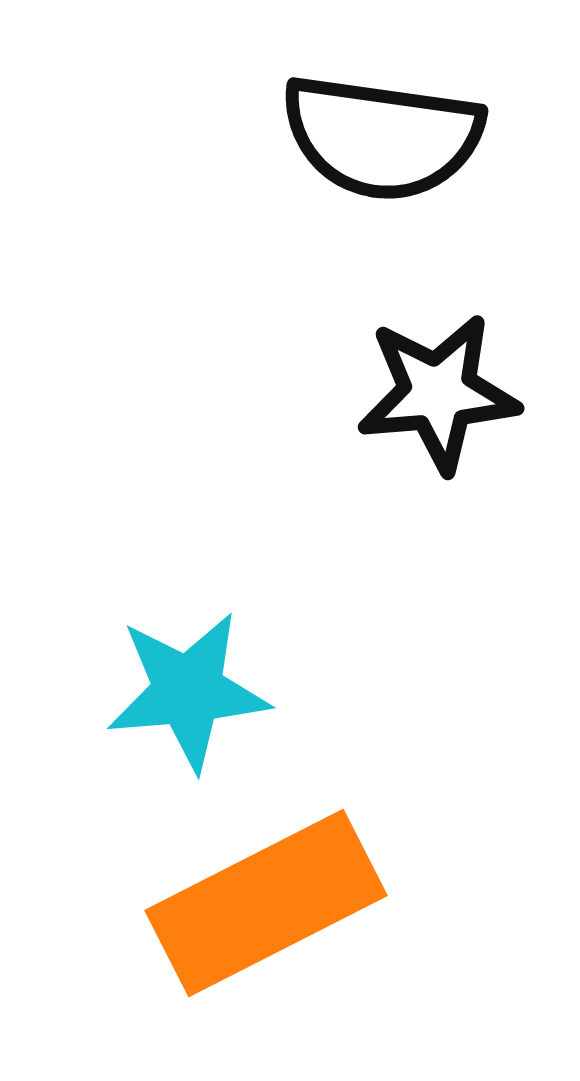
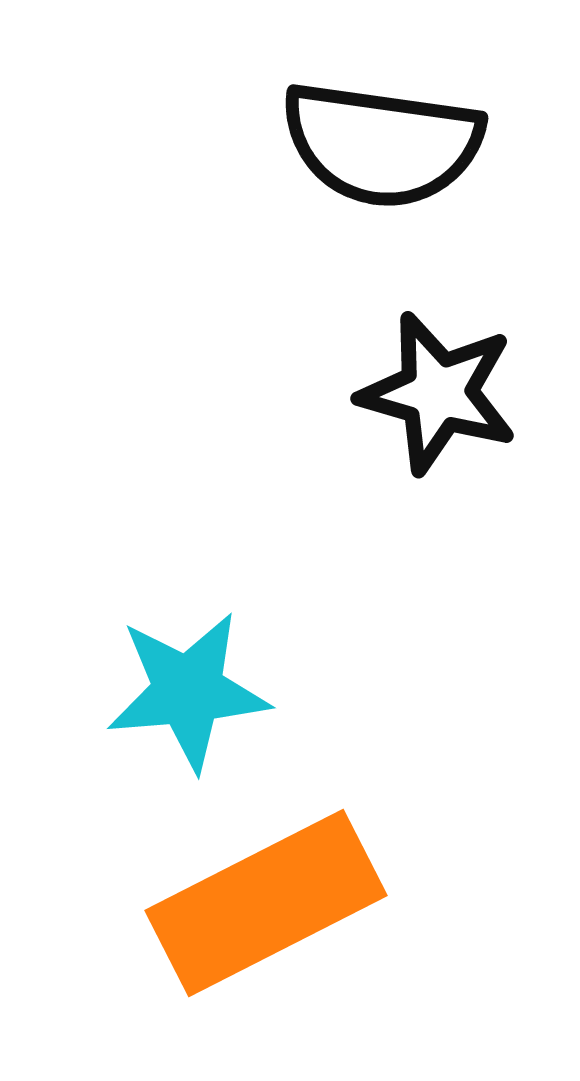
black semicircle: moved 7 px down
black star: rotated 21 degrees clockwise
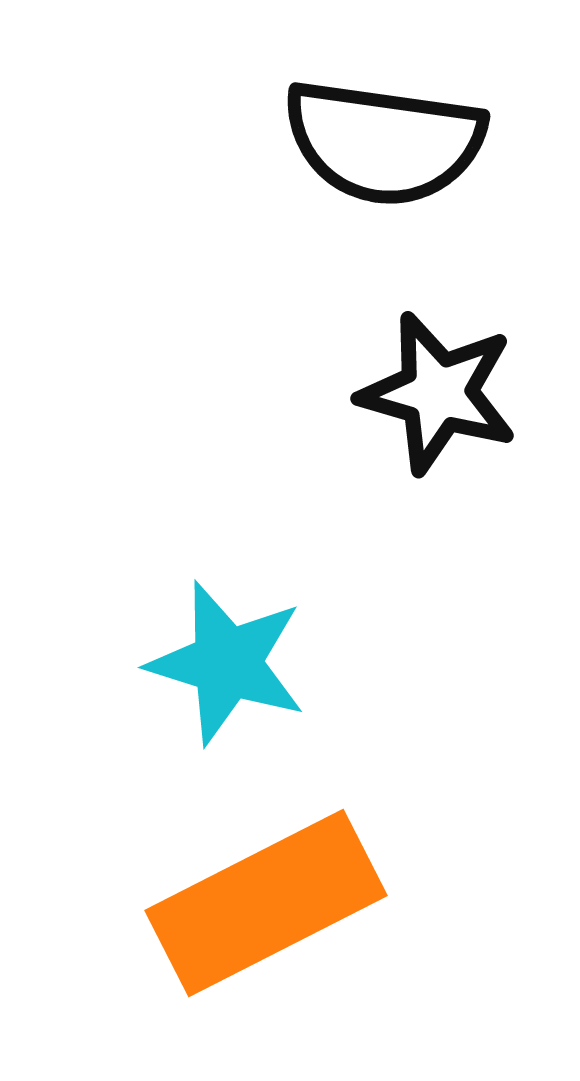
black semicircle: moved 2 px right, 2 px up
cyan star: moved 39 px right, 28 px up; rotated 22 degrees clockwise
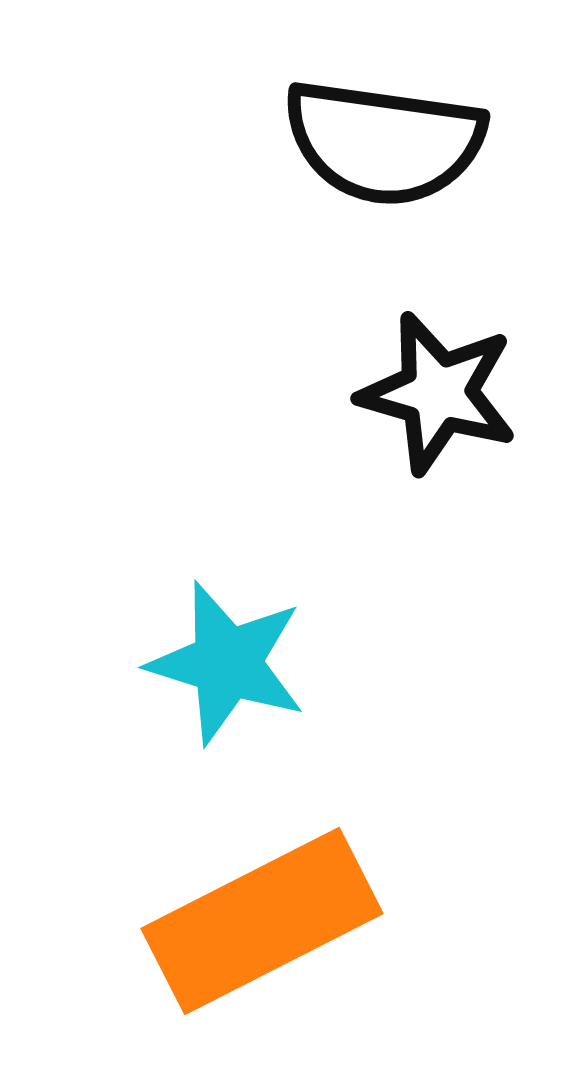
orange rectangle: moved 4 px left, 18 px down
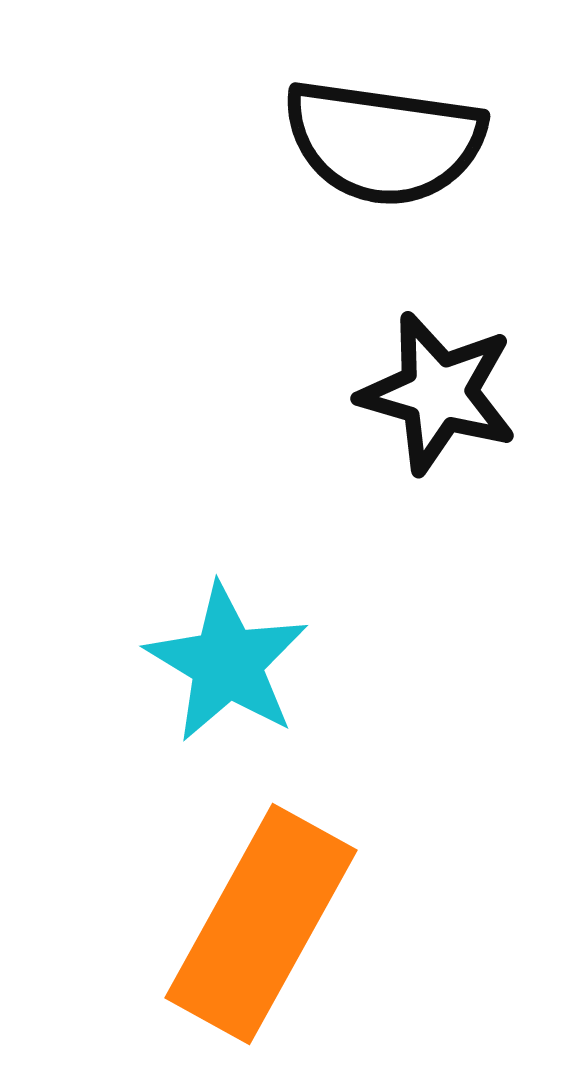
cyan star: rotated 14 degrees clockwise
orange rectangle: moved 1 px left, 3 px down; rotated 34 degrees counterclockwise
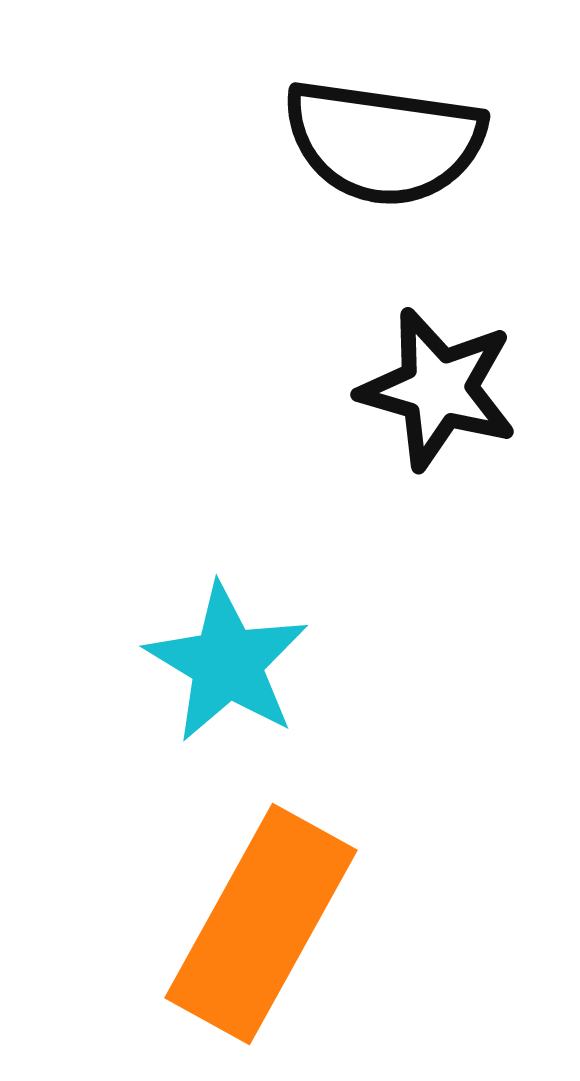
black star: moved 4 px up
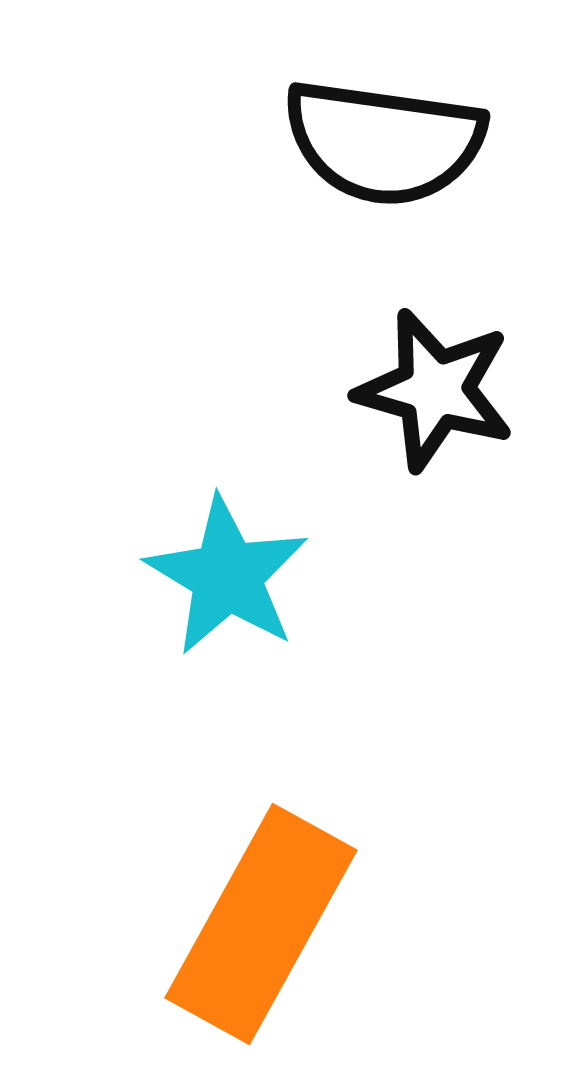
black star: moved 3 px left, 1 px down
cyan star: moved 87 px up
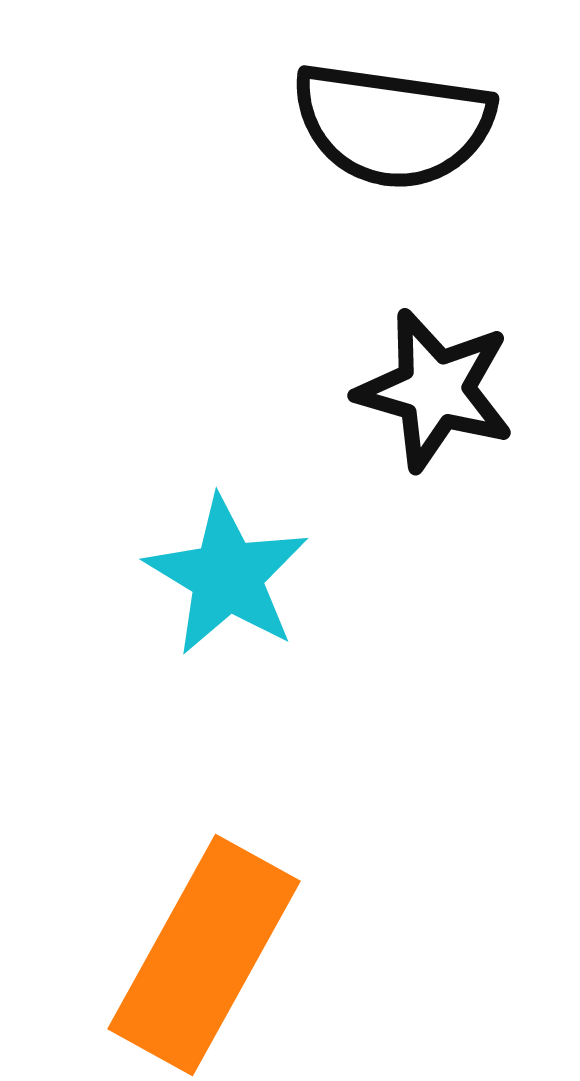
black semicircle: moved 9 px right, 17 px up
orange rectangle: moved 57 px left, 31 px down
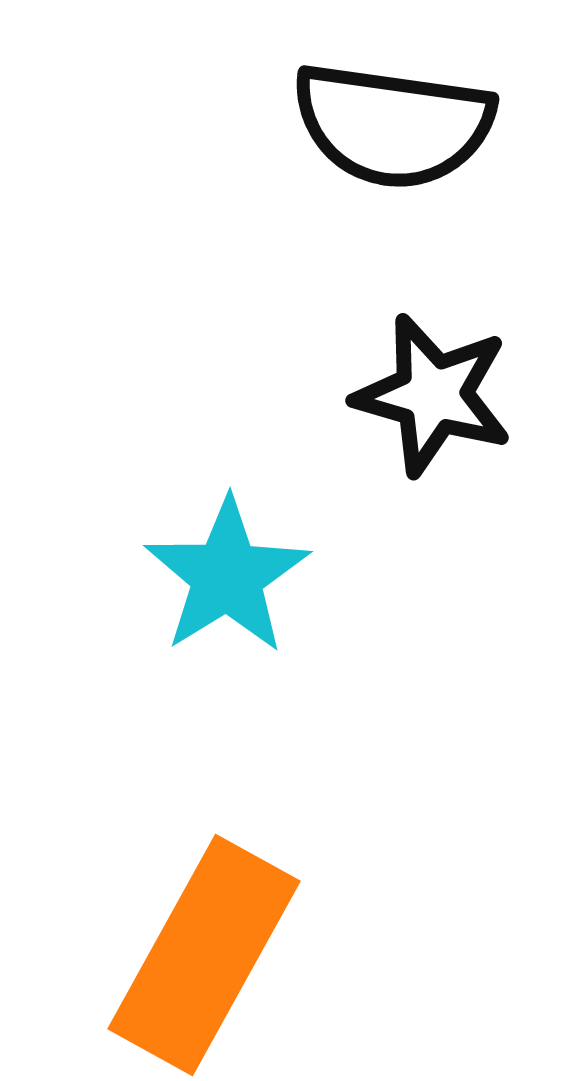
black star: moved 2 px left, 5 px down
cyan star: rotated 9 degrees clockwise
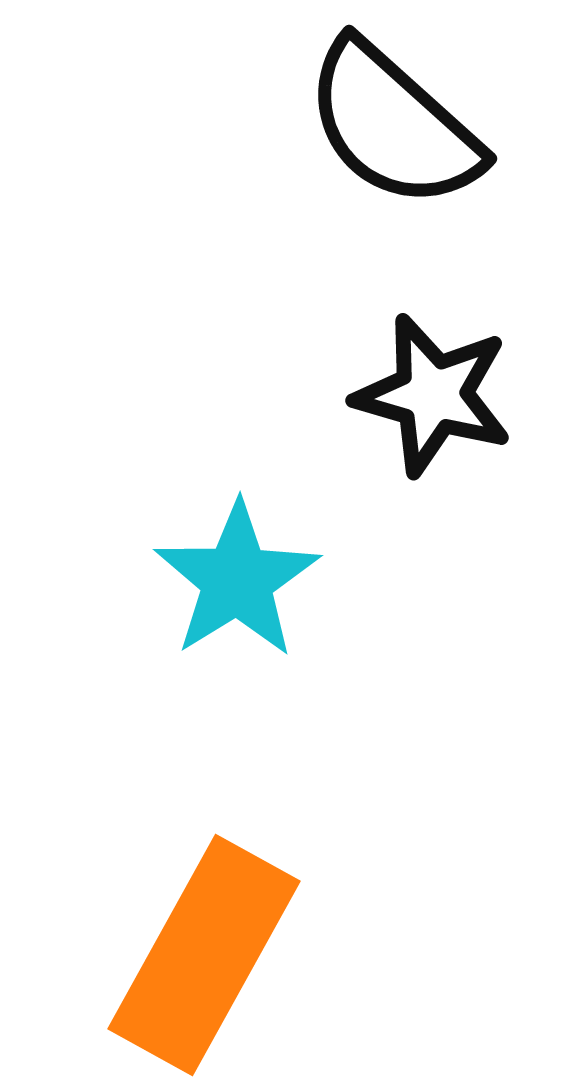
black semicircle: rotated 34 degrees clockwise
cyan star: moved 10 px right, 4 px down
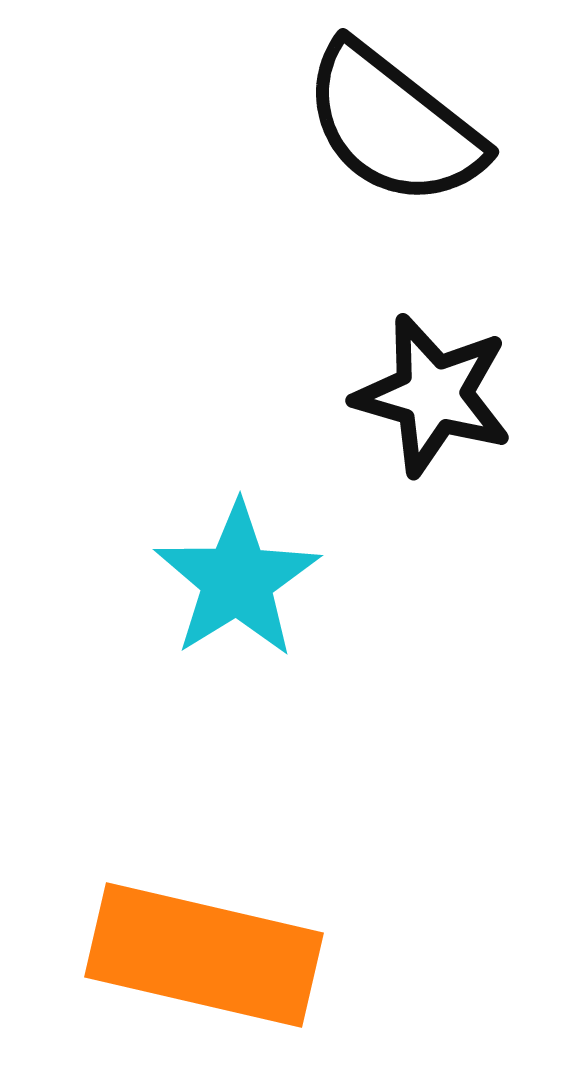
black semicircle: rotated 4 degrees counterclockwise
orange rectangle: rotated 74 degrees clockwise
